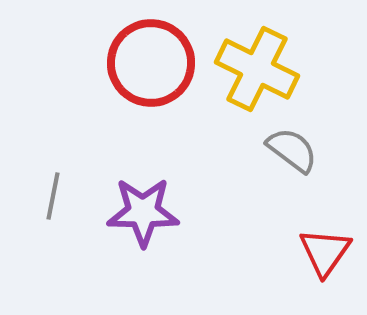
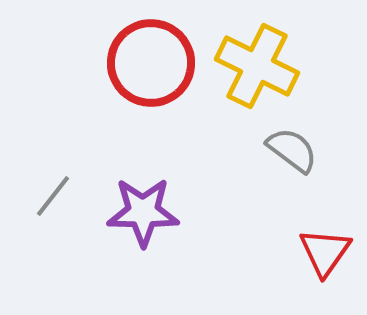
yellow cross: moved 3 px up
gray line: rotated 27 degrees clockwise
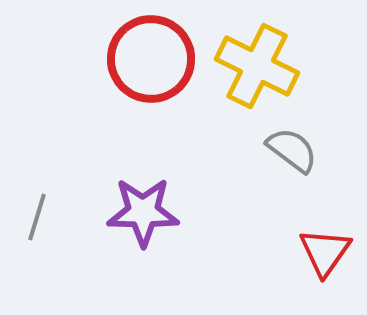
red circle: moved 4 px up
gray line: moved 16 px left, 21 px down; rotated 21 degrees counterclockwise
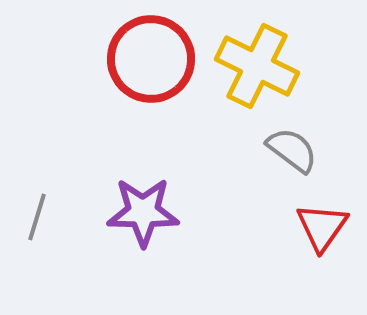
red triangle: moved 3 px left, 25 px up
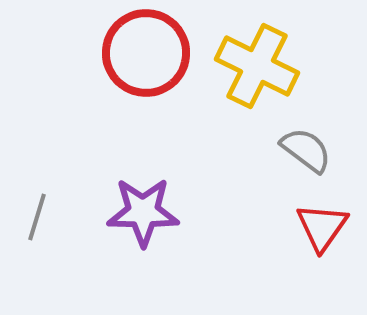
red circle: moved 5 px left, 6 px up
gray semicircle: moved 14 px right
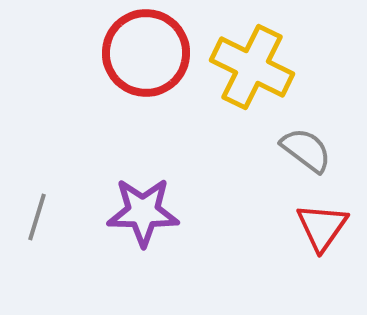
yellow cross: moved 5 px left, 1 px down
